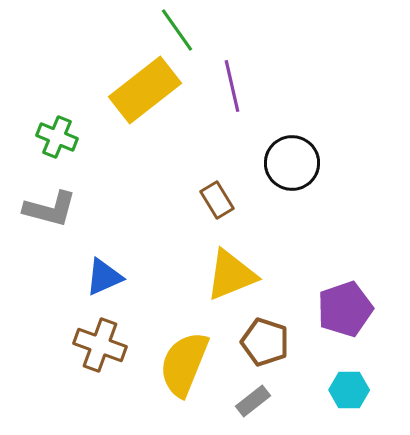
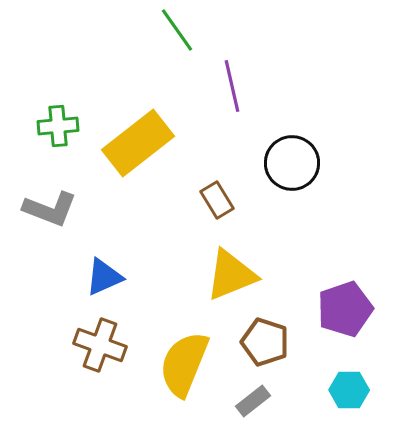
yellow rectangle: moved 7 px left, 53 px down
green cross: moved 1 px right, 11 px up; rotated 27 degrees counterclockwise
gray L-shape: rotated 6 degrees clockwise
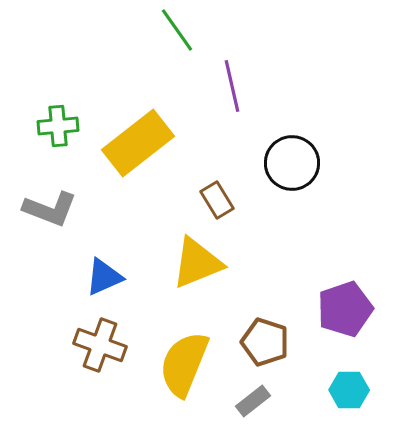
yellow triangle: moved 34 px left, 12 px up
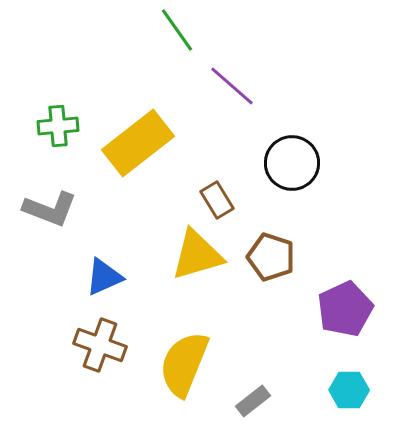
purple line: rotated 36 degrees counterclockwise
yellow triangle: moved 8 px up; rotated 6 degrees clockwise
purple pentagon: rotated 6 degrees counterclockwise
brown pentagon: moved 6 px right, 85 px up
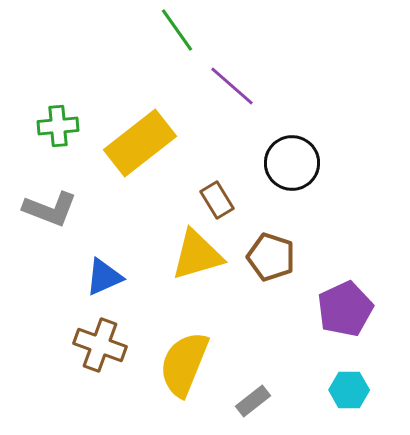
yellow rectangle: moved 2 px right
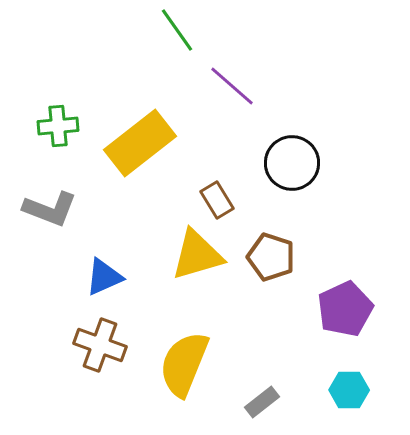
gray rectangle: moved 9 px right, 1 px down
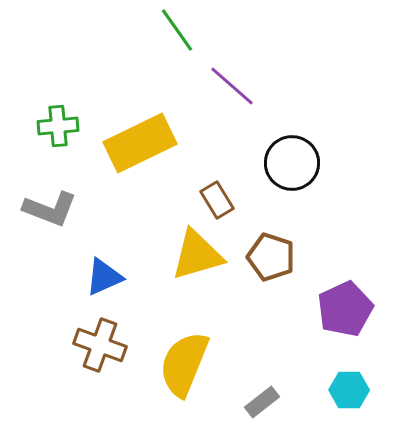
yellow rectangle: rotated 12 degrees clockwise
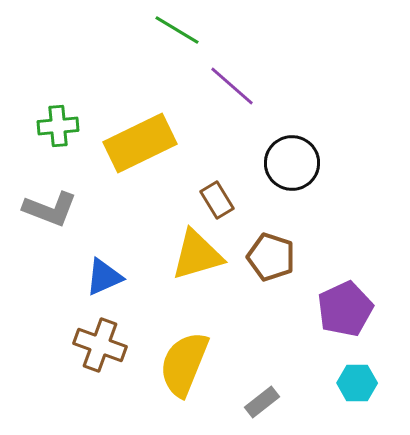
green line: rotated 24 degrees counterclockwise
cyan hexagon: moved 8 px right, 7 px up
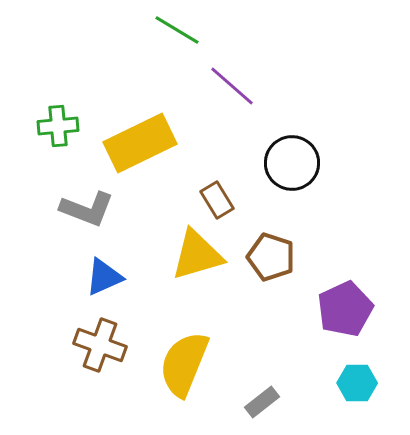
gray L-shape: moved 37 px right
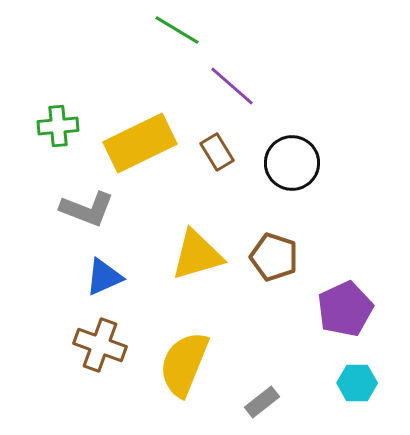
brown rectangle: moved 48 px up
brown pentagon: moved 3 px right
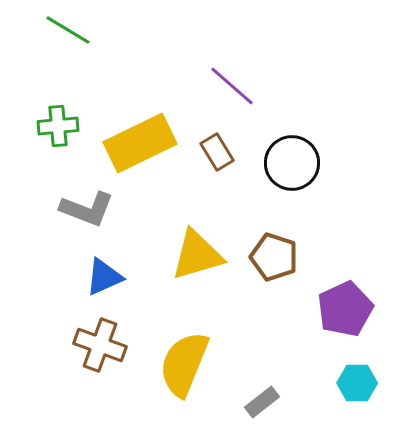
green line: moved 109 px left
